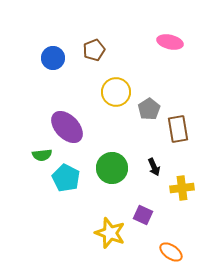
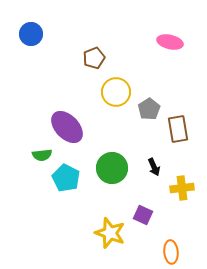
brown pentagon: moved 8 px down
blue circle: moved 22 px left, 24 px up
orange ellipse: rotated 50 degrees clockwise
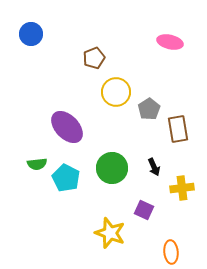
green semicircle: moved 5 px left, 9 px down
purple square: moved 1 px right, 5 px up
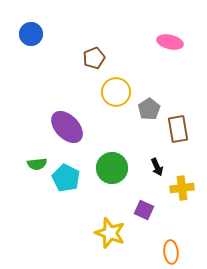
black arrow: moved 3 px right
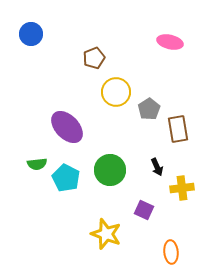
green circle: moved 2 px left, 2 px down
yellow star: moved 4 px left, 1 px down
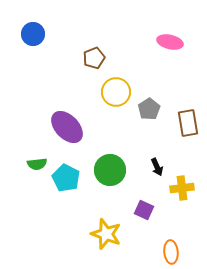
blue circle: moved 2 px right
brown rectangle: moved 10 px right, 6 px up
